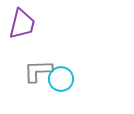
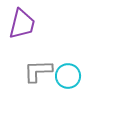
cyan circle: moved 7 px right, 3 px up
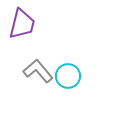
gray L-shape: rotated 52 degrees clockwise
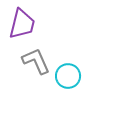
gray L-shape: moved 2 px left, 10 px up; rotated 16 degrees clockwise
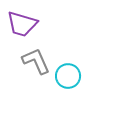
purple trapezoid: rotated 92 degrees clockwise
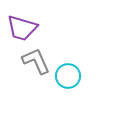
purple trapezoid: moved 4 px down
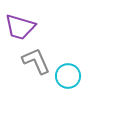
purple trapezoid: moved 2 px left, 1 px up
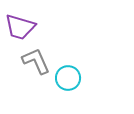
cyan circle: moved 2 px down
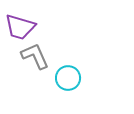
gray L-shape: moved 1 px left, 5 px up
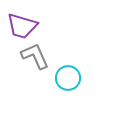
purple trapezoid: moved 2 px right, 1 px up
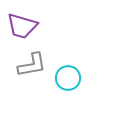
gray L-shape: moved 3 px left, 9 px down; rotated 104 degrees clockwise
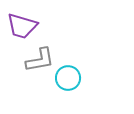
gray L-shape: moved 8 px right, 5 px up
